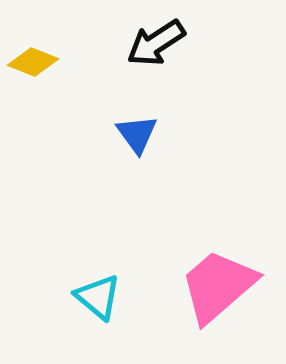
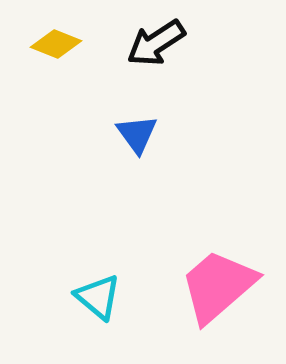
yellow diamond: moved 23 px right, 18 px up
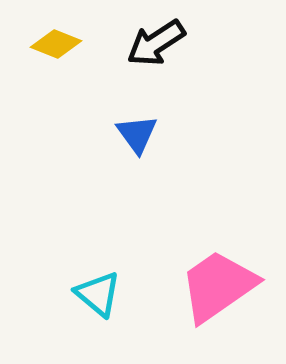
pink trapezoid: rotated 6 degrees clockwise
cyan triangle: moved 3 px up
